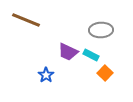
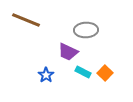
gray ellipse: moved 15 px left
cyan rectangle: moved 8 px left, 17 px down
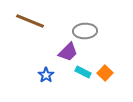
brown line: moved 4 px right, 1 px down
gray ellipse: moved 1 px left, 1 px down
purple trapezoid: rotated 70 degrees counterclockwise
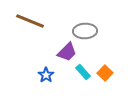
purple trapezoid: moved 1 px left
cyan rectangle: rotated 21 degrees clockwise
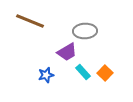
purple trapezoid: rotated 15 degrees clockwise
blue star: rotated 21 degrees clockwise
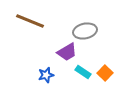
gray ellipse: rotated 10 degrees counterclockwise
cyan rectangle: rotated 14 degrees counterclockwise
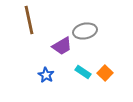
brown line: moved 1 px left, 1 px up; rotated 56 degrees clockwise
purple trapezoid: moved 5 px left, 6 px up
blue star: rotated 28 degrees counterclockwise
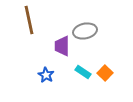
purple trapezoid: rotated 120 degrees clockwise
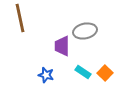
brown line: moved 9 px left, 2 px up
blue star: rotated 14 degrees counterclockwise
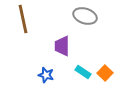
brown line: moved 3 px right, 1 px down
gray ellipse: moved 15 px up; rotated 30 degrees clockwise
